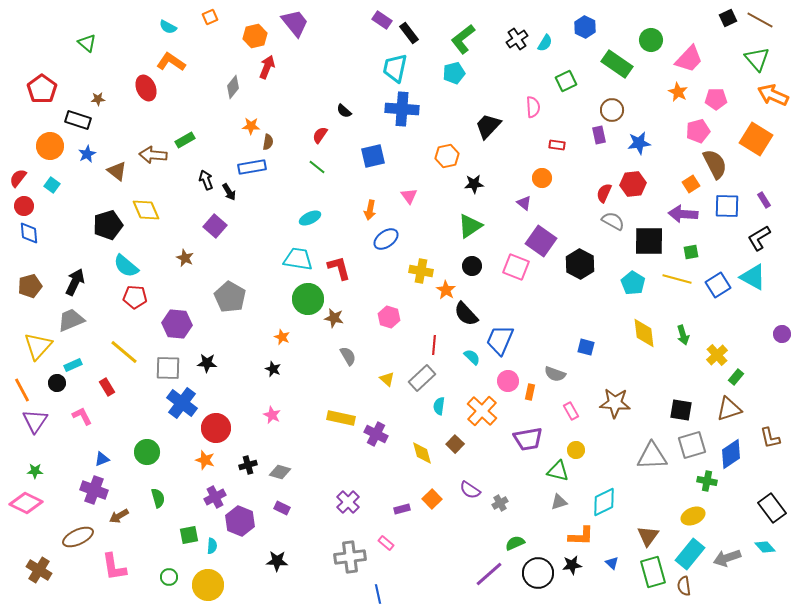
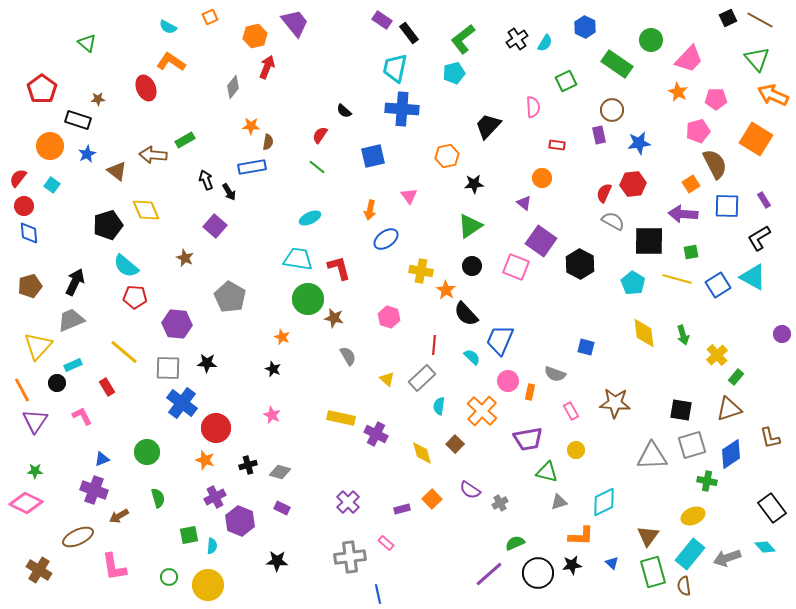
green triangle at (558, 471): moved 11 px left, 1 px down
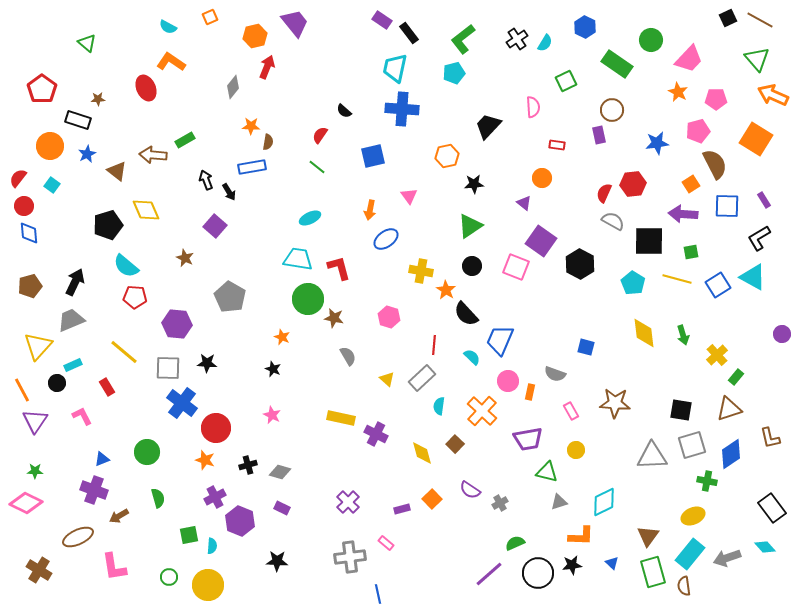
blue star at (639, 143): moved 18 px right
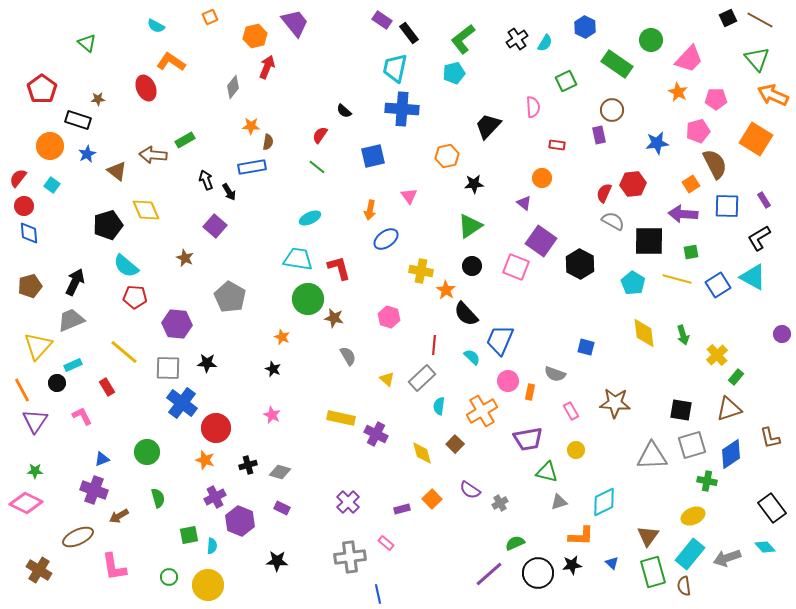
cyan semicircle at (168, 27): moved 12 px left, 1 px up
orange cross at (482, 411): rotated 16 degrees clockwise
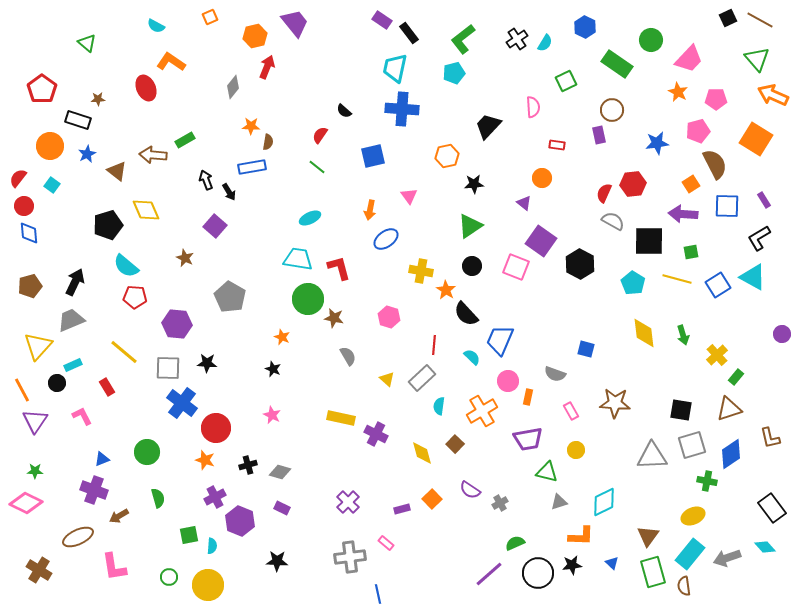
blue square at (586, 347): moved 2 px down
orange rectangle at (530, 392): moved 2 px left, 5 px down
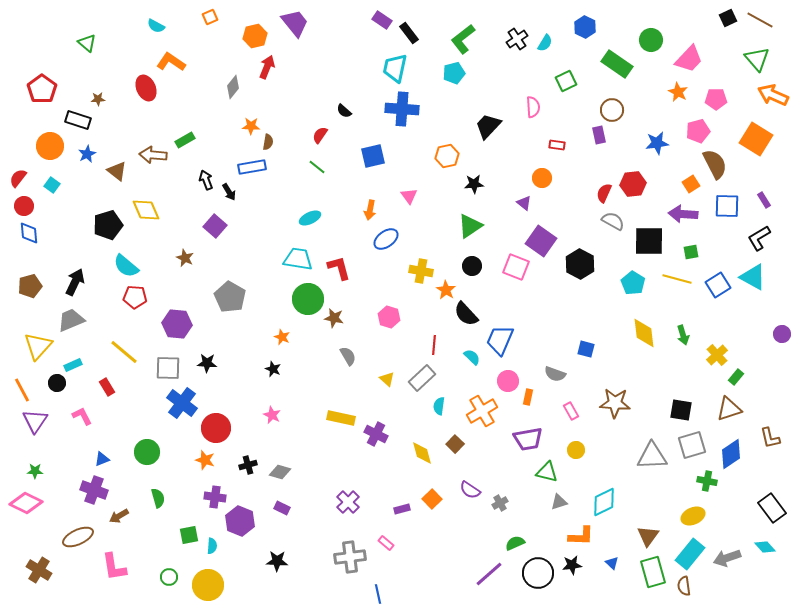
purple cross at (215, 497): rotated 35 degrees clockwise
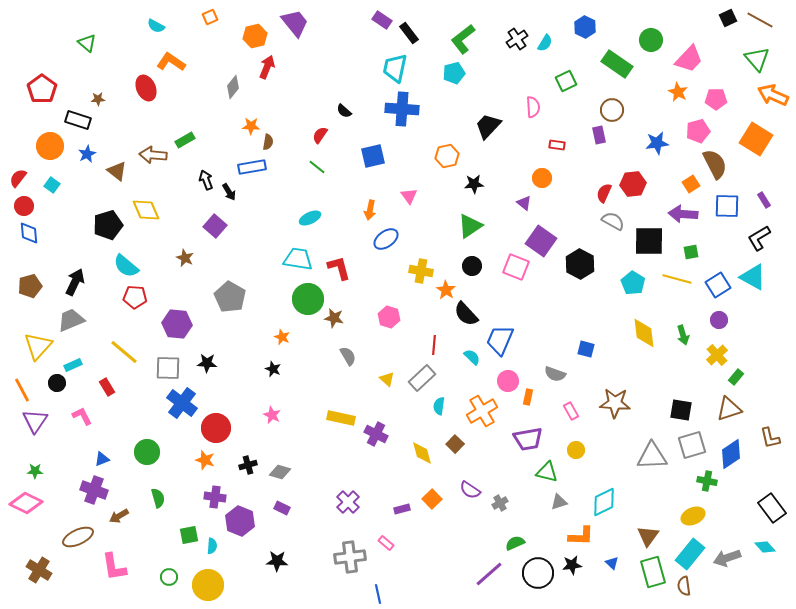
purple circle at (782, 334): moved 63 px left, 14 px up
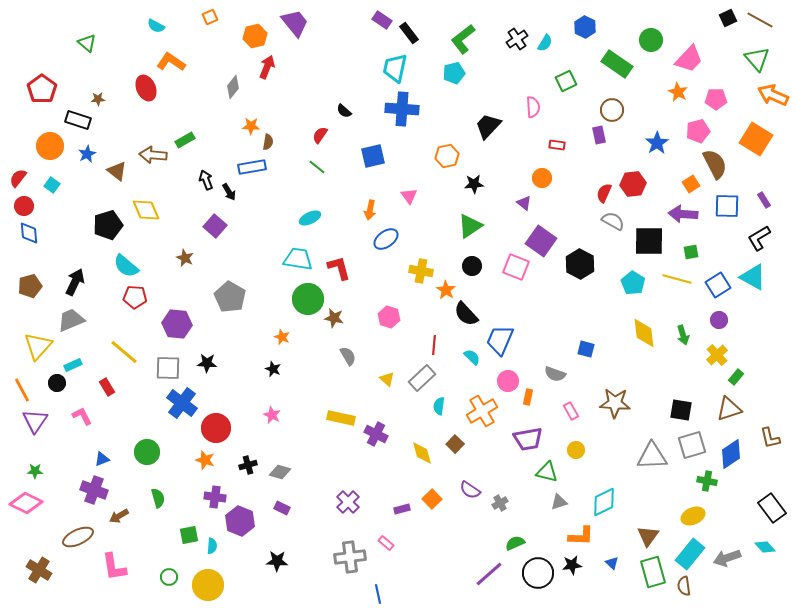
blue star at (657, 143): rotated 25 degrees counterclockwise
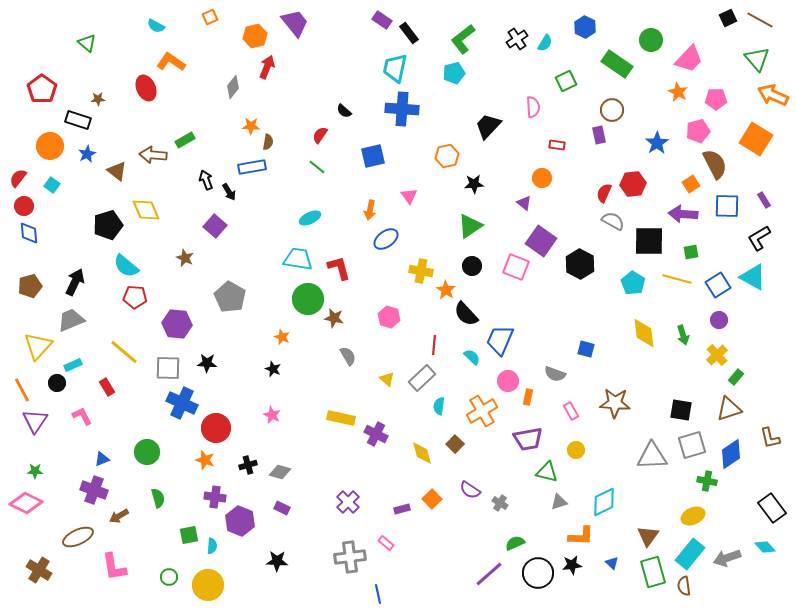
blue cross at (182, 403): rotated 12 degrees counterclockwise
gray cross at (500, 503): rotated 28 degrees counterclockwise
